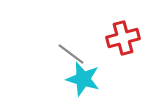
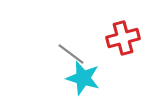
cyan star: moved 1 px up
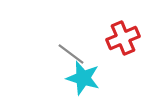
red cross: rotated 8 degrees counterclockwise
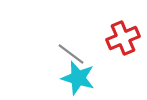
cyan star: moved 5 px left
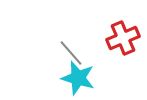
gray line: moved 1 px up; rotated 12 degrees clockwise
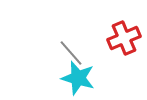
red cross: moved 1 px right
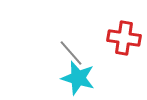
red cross: rotated 32 degrees clockwise
